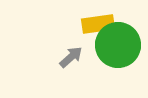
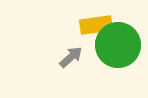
yellow rectangle: moved 2 px left, 1 px down
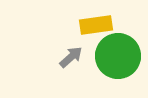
green circle: moved 11 px down
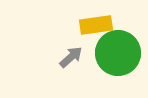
green circle: moved 3 px up
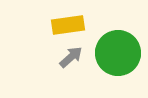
yellow rectangle: moved 28 px left
